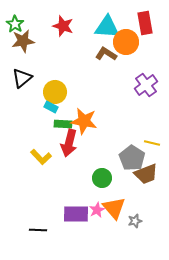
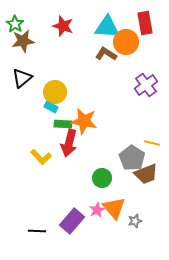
purple rectangle: moved 4 px left, 7 px down; rotated 50 degrees counterclockwise
black line: moved 1 px left, 1 px down
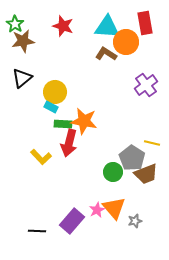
green circle: moved 11 px right, 6 px up
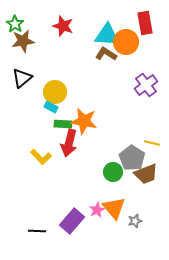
cyan triangle: moved 8 px down
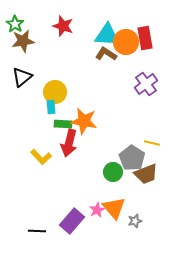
red rectangle: moved 15 px down
black triangle: moved 1 px up
purple cross: moved 1 px up
cyan rectangle: rotated 56 degrees clockwise
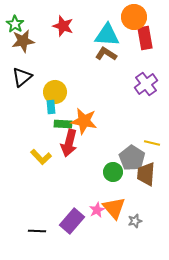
orange circle: moved 8 px right, 25 px up
brown trapezoid: rotated 115 degrees clockwise
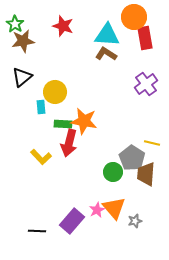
cyan rectangle: moved 10 px left
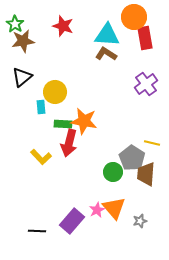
gray star: moved 5 px right
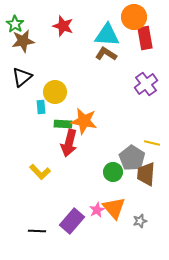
yellow L-shape: moved 1 px left, 15 px down
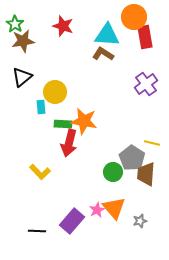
red rectangle: moved 1 px up
brown L-shape: moved 3 px left
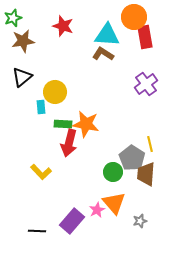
green star: moved 2 px left, 6 px up; rotated 18 degrees clockwise
orange star: moved 2 px right, 3 px down
yellow line: moved 2 px left, 1 px down; rotated 63 degrees clockwise
yellow L-shape: moved 1 px right
orange triangle: moved 5 px up
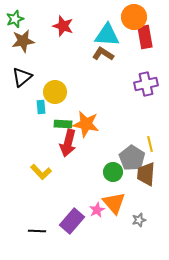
green star: moved 2 px right, 1 px down
purple cross: rotated 25 degrees clockwise
red arrow: moved 1 px left
gray star: moved 1 px left, 1 px up
